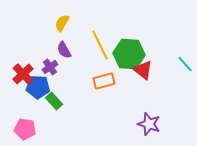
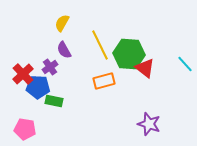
red triangle: moved 2 px right, 2 px up
green rectangle: rotated 36 degrees counterclockwise
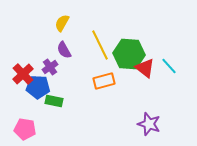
cyan line: moved 16 px left, 2 px down
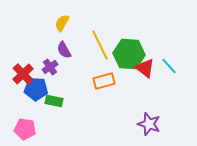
blue pentagon: moved 2 px left, 2 px down
